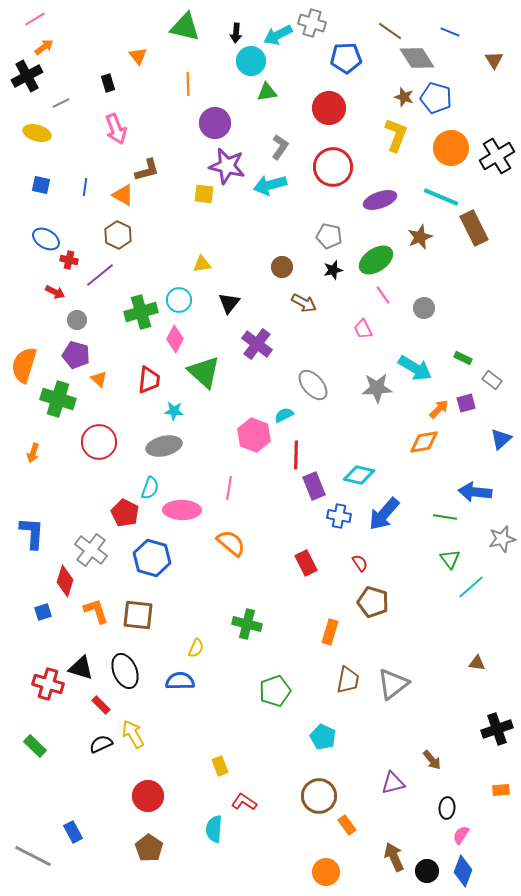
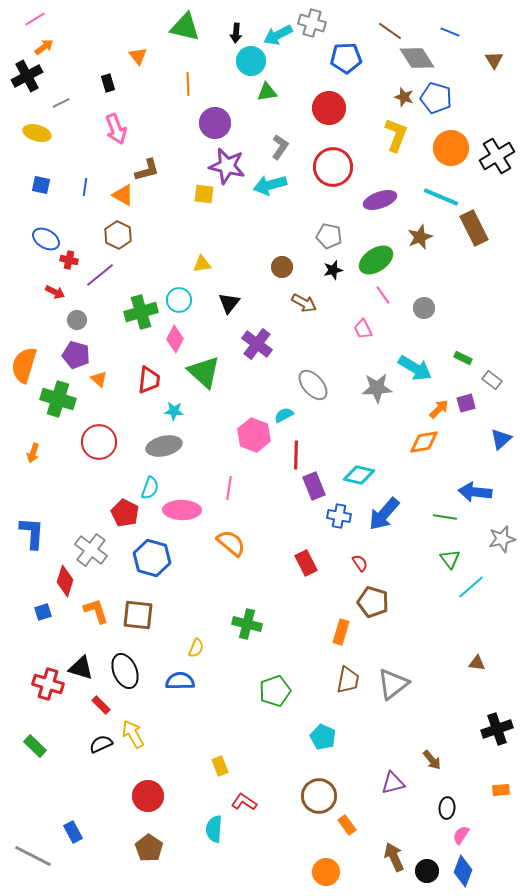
orange rectangle at (330, 632): moved 11 px right
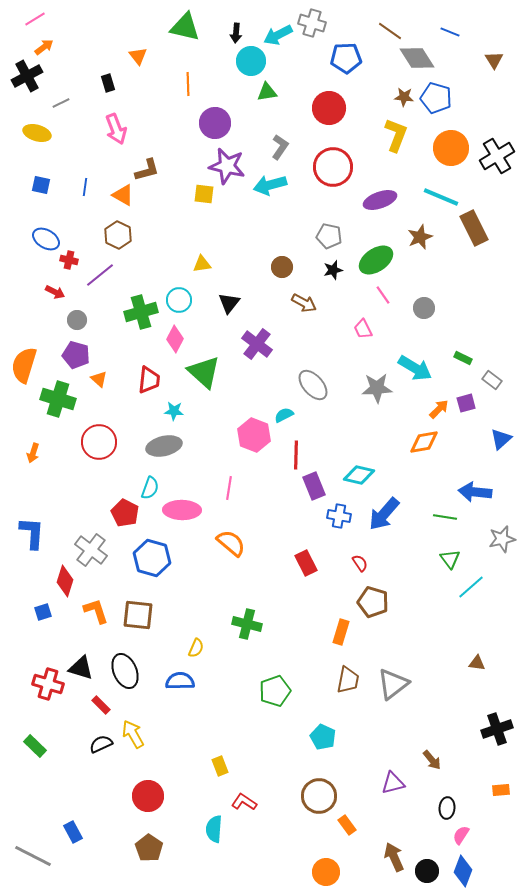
brown star at (404, 97): rotated 12 degrees counterclockwise
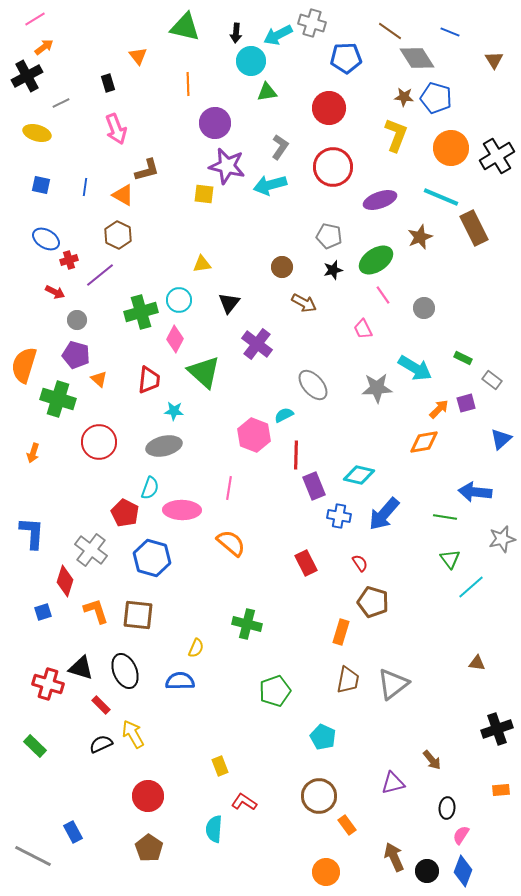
red cross at (69, 260): rotated 30 degrees counterclockwise
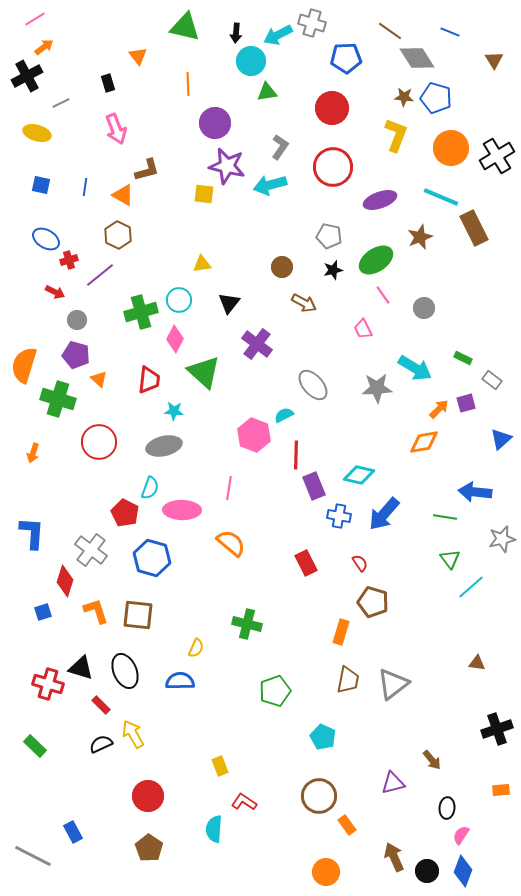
red circle at (329, 108): moved 3 px right
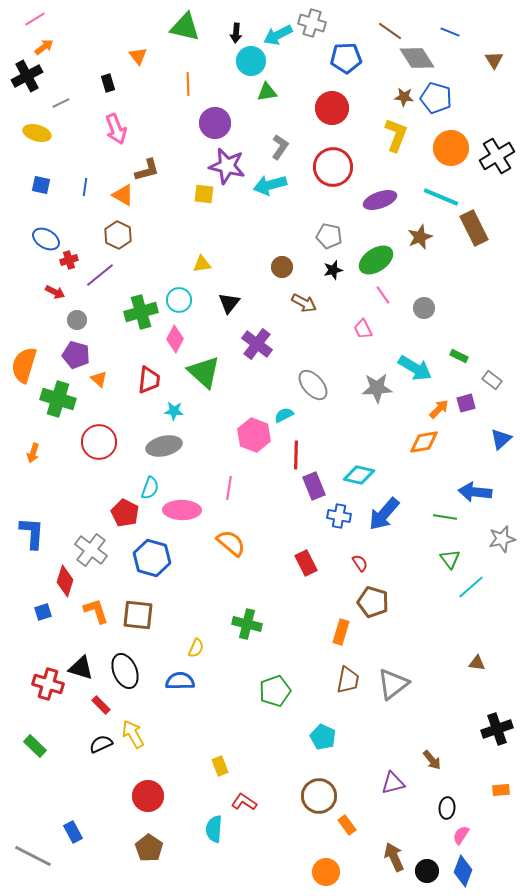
green rectangle at (463, 358): moved 4 px left, 2 px up
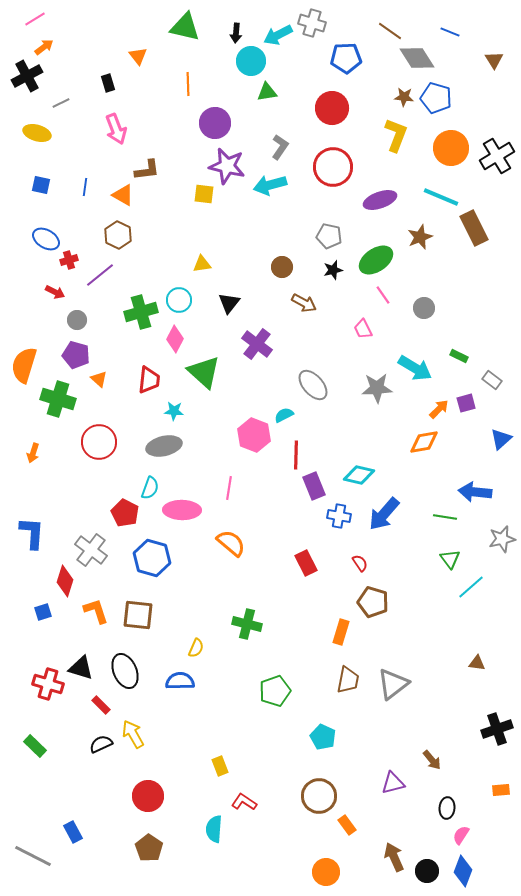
brown L-shape at (147, 170): rotated 8 degrees clockwise
